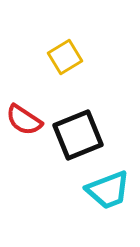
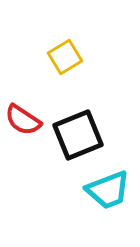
red semicircle: moved 1 px left
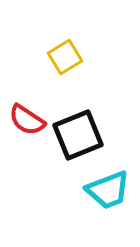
red semicircle: moved 4 px right
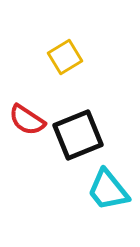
cyan trapezoid: rotated 72 degrees clockwise
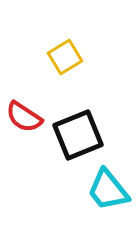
red semicircle: moved 3 px left, 3 px up
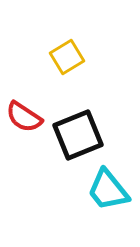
yellow square: moved 2 px right
